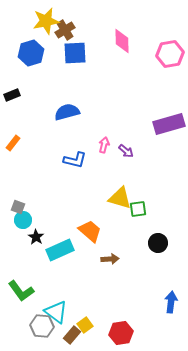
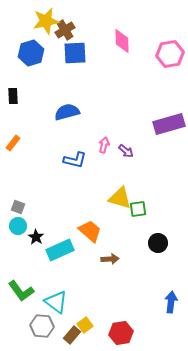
black rectangle: moved 1 px right, 1 px down; rotated 70 degrees counterclockwise
cyan circle: moved 5 px left, 6 px down
cyan triangle: moved 10 px up
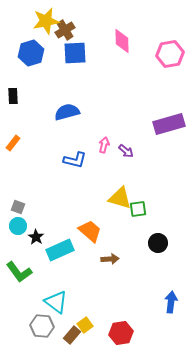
green L-shape: moved 2 px left, 19 px up
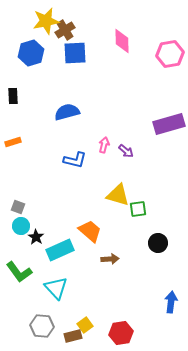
orange rectangle: moved 1 px up; rotated 35 degrees clockwise
yellow triangle: moved 2 px left, 3 px up
cyan circle: moved 3 px right
cyan triangle: moved 14 px up; rotated 10 degrees clockwise
brown rectangle: moved 1 px right, 1 px down; rotated 36 degrees clockwise
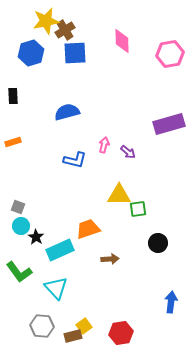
purple arrow: moved 2 px right, 1 px down
yellow triangle: moved 1 px right; rotated 15 degrees counterclockwise
orange trapezoid: moved 2 px left, 2 px up; rotated 60 degrees counterclockwise
yellow square: moved 1 px left, 1 px down
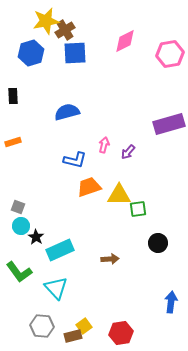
pink diamond: moved 3 px right; rotated 65 degrees clockwise
purple arrow: rotated 91 degrees clockwise
orange trapezoid: moved 1 px right, 42 px up
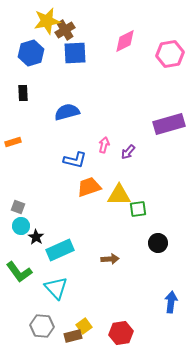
yellow star: moved 1 px right
black rectangle: moved 10 px right, 3 px up
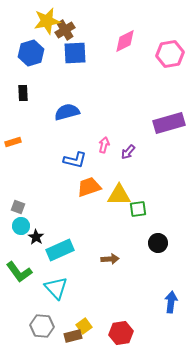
purple rectangle: moved 1 px up
